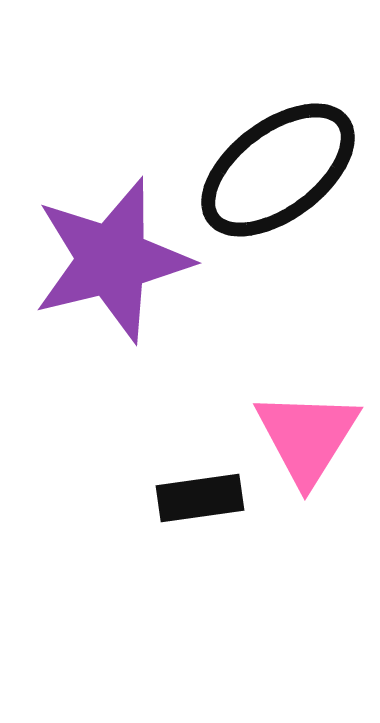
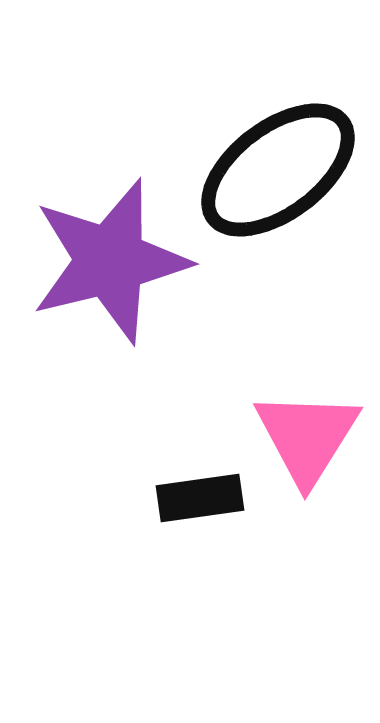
purple star: moved 2 px left, 1 px down
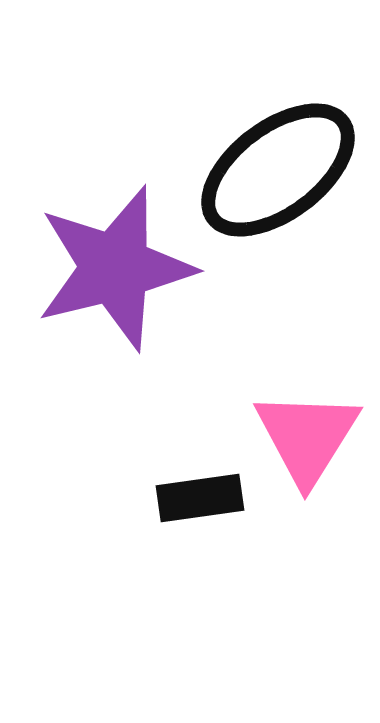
purple star: moved 5 px right, 7 px down
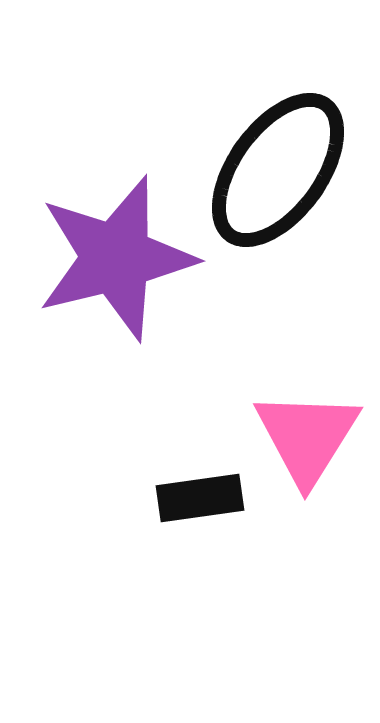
black ellipse: rotated 17 degrees counterclockwise
purple star: moved 1 px right, 10 px up
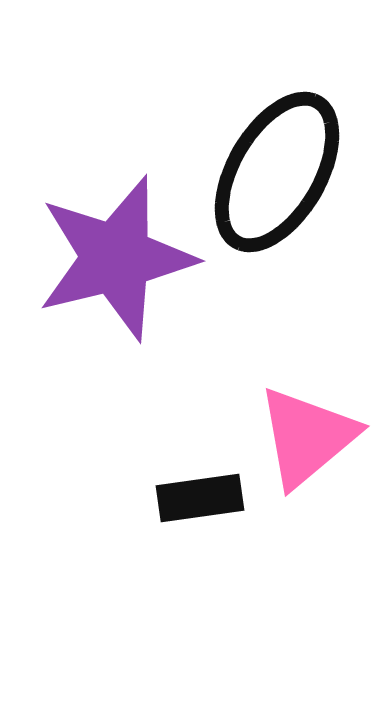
black ellipse: moved 1 px left, 2 px down; rotated 6 degrees counterclockwise
pink triangle: rotated 18 degrees clockwise
